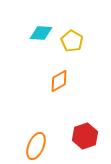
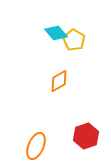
cyan diamond: moved 15 px right; rotated 45 degrees clockwise
yellow pentagon: moved 2 px right, 1 px up
red hexagon: moved 1 px right
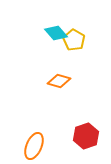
orange diamond: rotated 45 degrees clockwise
orange ellipse: moved 2 px left
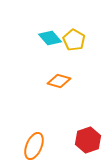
cyan diamond: moved 6 px left, 5 px down
red hexagon: moved 2 px right, 4 px down
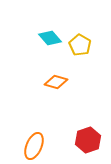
yellow pentagon: moved 6 px right, 5 px down
orange diamond: moved 3 px left, 1 px down
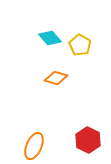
orange diamond: moved 4 px up
red hexagon: rotated 15 degrees counterclockwise
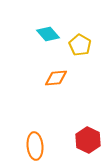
cyan diamond: moved 2 px left, 4 px up
orange diamond: rotated 20 degrees counterclockwise
orange ellipse: moved 1 px right; rotated 28 degrees counterclockwise
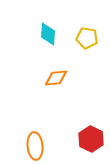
cyan diamond: rotated 45 degrees clockwise
yellow pentagon: moved 7 px right, 7 px up; rotated 20 degrees counterclockwise
red hexagon: moved 3 px right, 1 px up
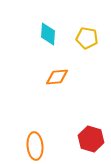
orange diamond: moved 1 px right, 1 px up
red hexagon: rotated 10 degrees counterclockwise
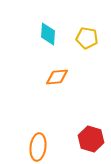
orange ellipse: moved 3 px right, 1 px down; rotated 12 degrees clockwise
